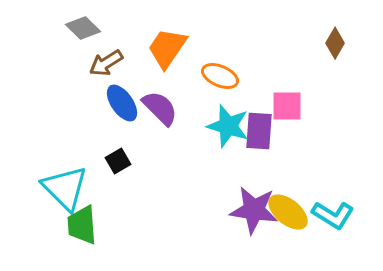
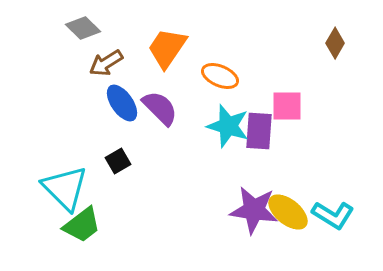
green trapezoid: rotated 123 degrees counterclockwise
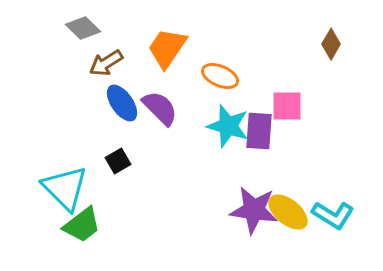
brown diamond: moved 4 px left, 1 px down
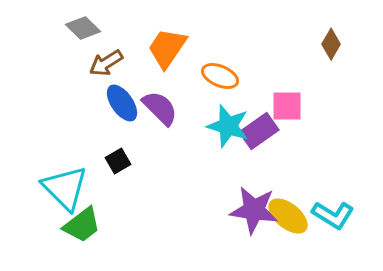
purple rectangle: rotated 51 degrees clockwise
yellow ellipse: moved 4 px down
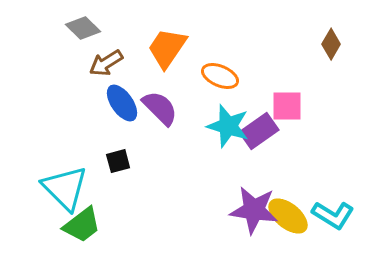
black square: rotated 15 degrees clockwise
